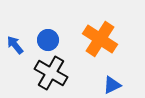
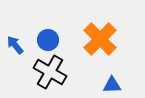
orange cross: rotated 12 degrees clockwise
black cross: moved 1 px left, 1 px up
blue triangle: rotated 24 degrees clockwise
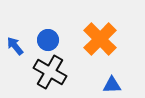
blue arrow: moved 1 px down
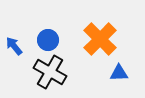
blue arrow: moved 1 px left
blue triangle: moved 7 px right, 12 px up
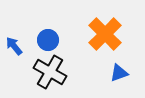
orange cross: moved 5 px right, 5 px up
blue triangle: rotated 18 degrees counterclockwise
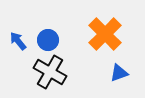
blue arrow: moved 4 px right, 5 px up
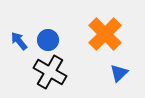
blue arrow: moved 1 px right
blue triangle: rotated 24 degrees counterclockwise
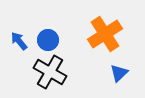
orange cross: rotated 12 degrees clockwise
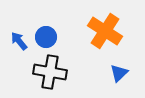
orange cross: moved 3 px up; rotated 24 degrees counterclockwise
blue circle: moved 2 px left, 3 px up
black cross: rotated 20 degrees counterclockwise
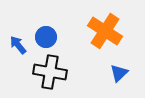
blue arrow: moved 1 px left, 4 px down
